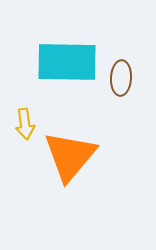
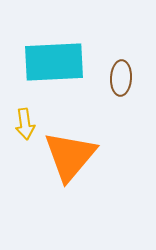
cyan rectangle: moved 13 px left; rotated 4 degrees counterclockwise
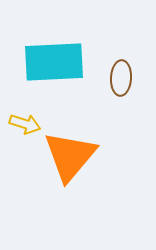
yellow arrow: rotated 64 degrees counterclockwise
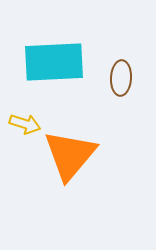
orange triangle: moved 1 px up
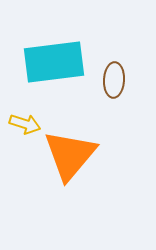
cyan rectangle: rotated 4 degrees counterclockwise
brown ellipse: moved 7 px left, 2 px down
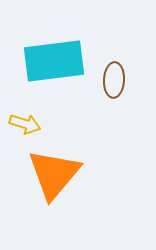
cyan rectangle: moved 1 px up
orange triangle: moved 16 px left, 19 px down
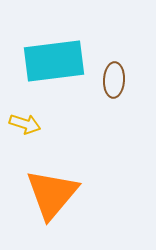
orange triangle: moved 2 px left, 20 px down
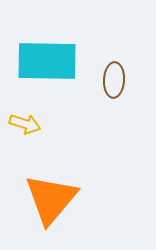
cyan rectangle: moved 7 px left; rotated 8 degrees clockwise
orange triangle: moved 1 px left, 5 px down
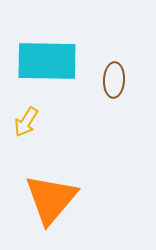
yellow arrow: moved 1 px right, 2 px up; rotated 104 degrees clockwise
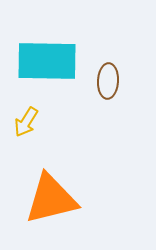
brown ellipse: moved 6 px left, 1 px down
orange triangle: rotated 36 degrees clockwise
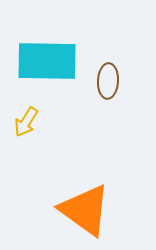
orange triangle: moved 34 px right, 11 px down; rotated 50 degrees clockwise
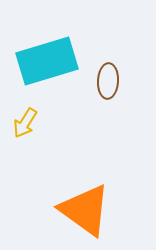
cyan rectangle: rotated 18 degrees counterclockwise
yellow arrow: moved 1 px left, 1 px down
